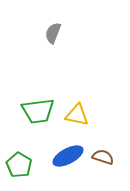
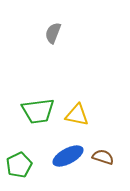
green pentagon: rotated 15 degrees clockwise
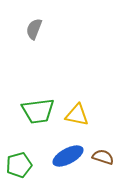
gray semicircle: moved 19 px left, 4 px up
green pentagon: rotated 10 degrees clockwise
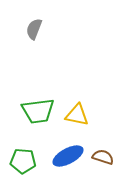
green pentagon: moved 4 px right, 4 px up; rotated 20 degrees clockwise
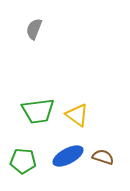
yellow triangle: rotated 25 degrees clockwise
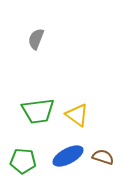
gray semicircle: moved 2 px right, 10 px down
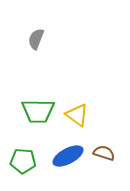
green trapezoid: rotated 8 degrees clockwise
brown semicircle: moved 1 px right, 4 px up
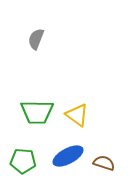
green trapezoid: moved 1 px left, 1 px down
brown semicircle: moved 10 px down
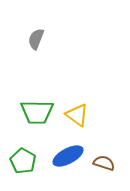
green pentagon: rotated 25 degrees clockwise
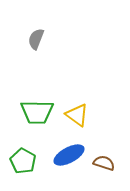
blue ellipse: moved 1 px right, 1 px up
